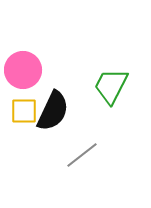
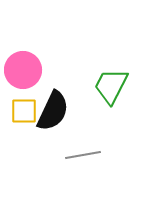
gray line: moved 1 px right; rotated 28 degrees clockwise
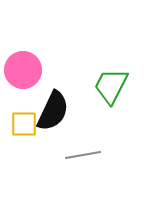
yellow square: moved 13 px down
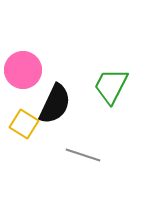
black semicircle: moved 2 px right, 7 px up
yellow square: rotated 32 degrees clockwise
gray line: rotated 28 degrees clockwise
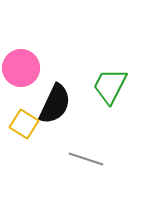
pink circle: moved 2 px left, 2 px up
green trapezoid: moved 1 px left
gray line: moved 3 px right, 4 px down
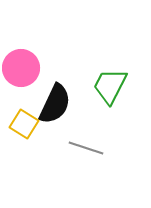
gray line: moved 11 px up
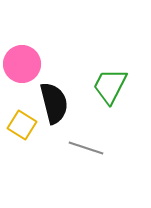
pink circle: moved 1 px right, 4 px up
black semicircle: moved 1 px left, 1 px up; rotated 39 degrees counterclockwise
yellow square: moved 2 px left, 1 px down
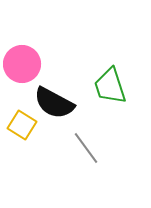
green trapezoid: rotated 45 degrees counterclockwise
black semicircle: rotated 132 degrees clockwise
gray line: rotated 36 degrees clockwise
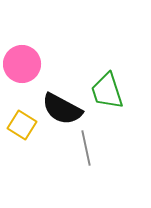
green trapezoid: moved 3 px left, 5 px down
black semicircle: moved 8 px right, 6 px down
gray line: rotated 24 degrees clockwise
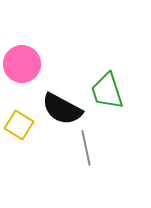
yellow square: moved 3 px left
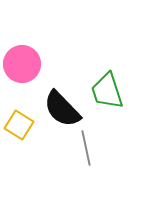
black semicircle: rotated 18 degrees clockwise
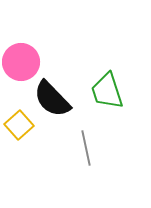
pink circle: moved 1 px left, 2 px up
black semicircle: moved 10 px left, 10 px up
yellow square: rotated 16 degrees clockwise
